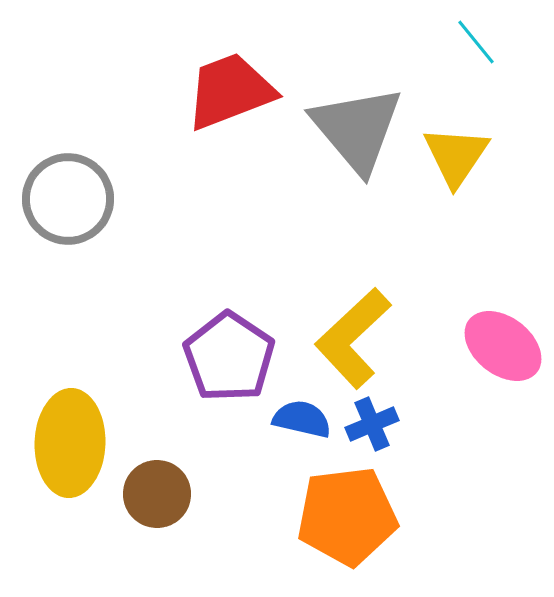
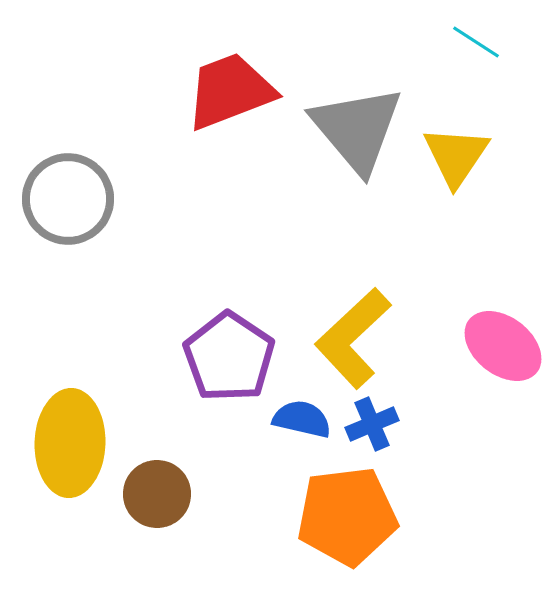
cyan line: rotated 18 degrees counterclockwise
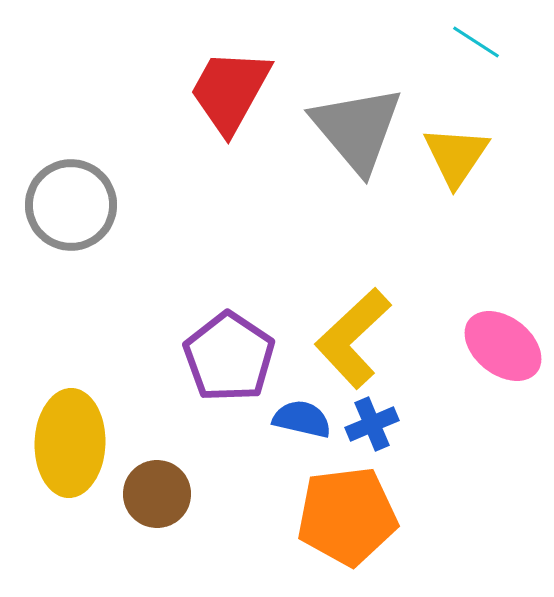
red trapezoid: rotated 40 degrees counterclockwise
gray circle: moved 3 px right, 6 px down
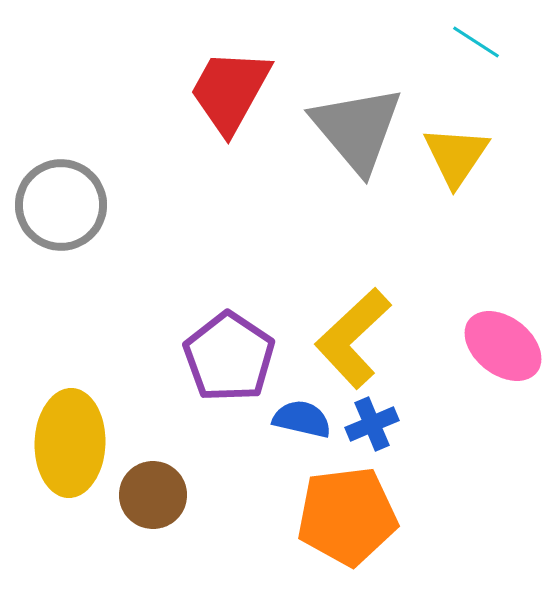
gray circle: moved 10 px left
brown circle: moved 4 px left, 1 px down
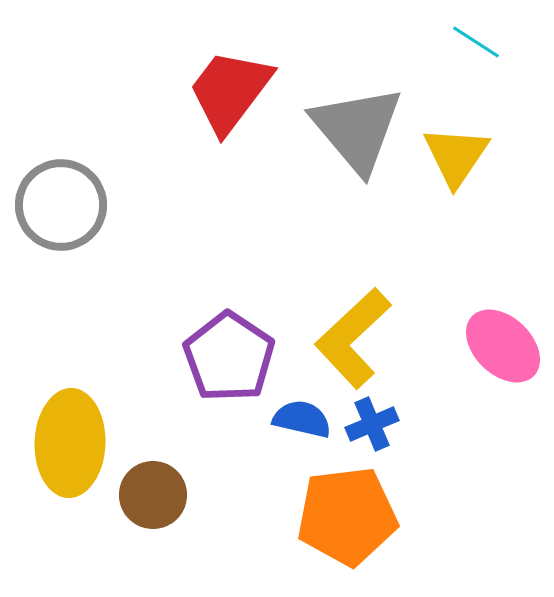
red trapezoid: rotated 8 degrees clockwise
pink ellipse: rotated 6 degrees clockwise
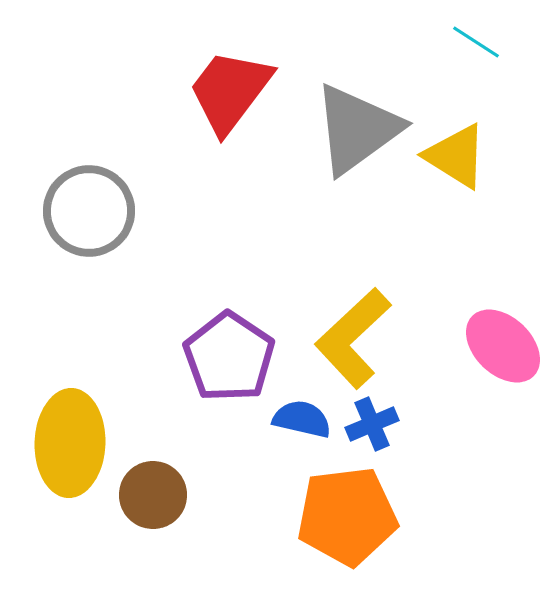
gray triangle: rotated 34 degrees clockwise
yellow triangle: rotated 32 degrees counterclockwise
gray circle: moved 28 px right, 6 px down
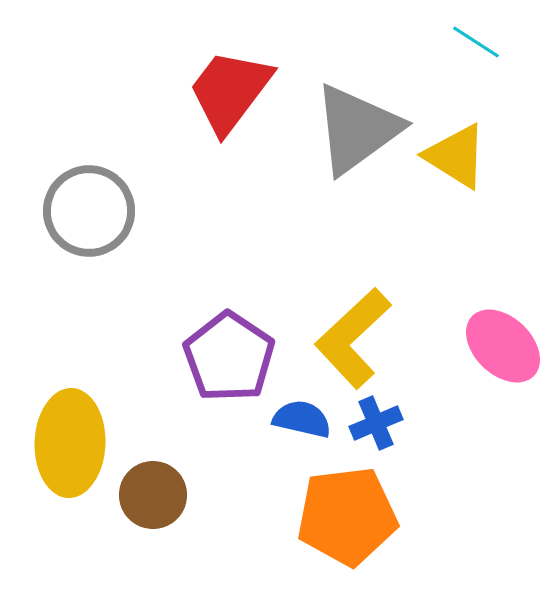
blue cross: moved 4 px right, 1 px up
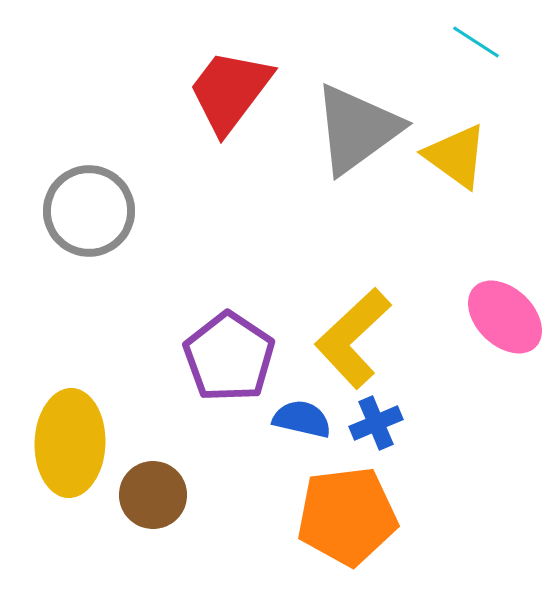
yellow triangle: rotated 4 degrees clockwise
pink ellipse: moved 2 px right, 29 px up
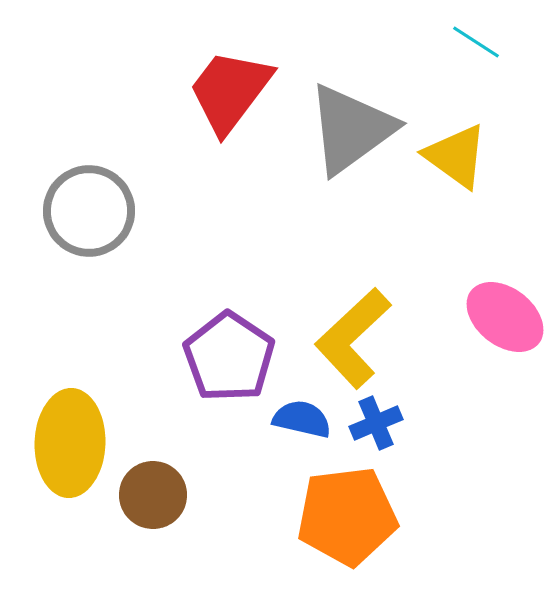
gray triangle: moved 6 px left
pink ellipse: rotated 6 degrees counterclockwise
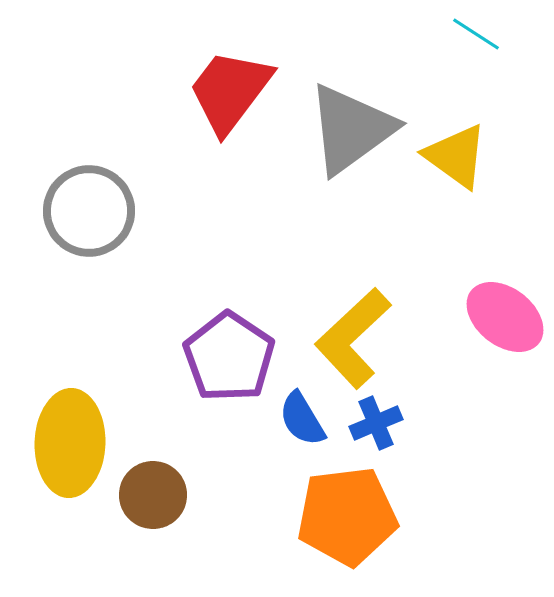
cyan line: moved 8 px up
blue semicircle: rotated 134 degrees counterclockwise
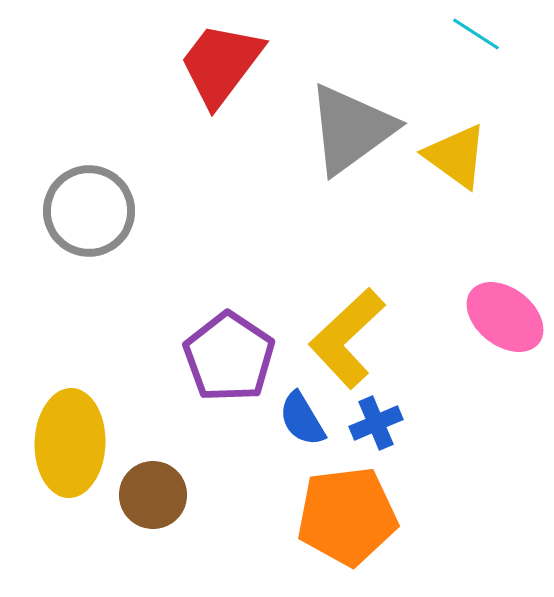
red trapezoid: moved 9 px left, 27 px up
yellow L-shape: moved 6 px left
